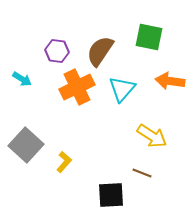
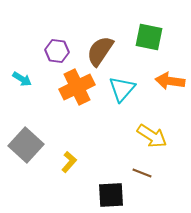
yellow L-shape: moved 5 px right
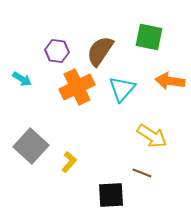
gray square: moved 5 px right, 1 px down
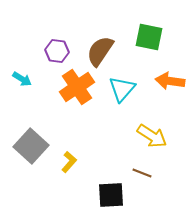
orange cross: rotated 8 degrees counterclockwise
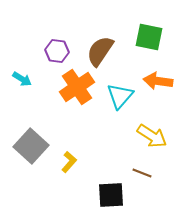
orange arrow: moved 12 px left
cyan triangle: moved 2 px left, 7 px down
